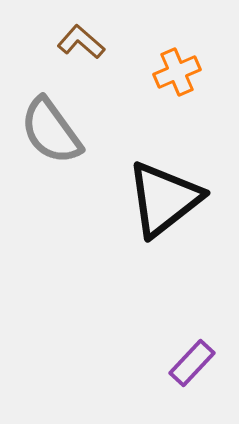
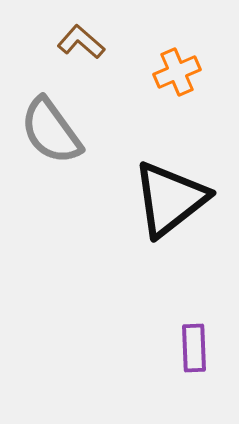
black triangle: moved 6 px right
purple rectangle: moved 2 px right, 15 px up; rotated 45 degrees counterclockwise
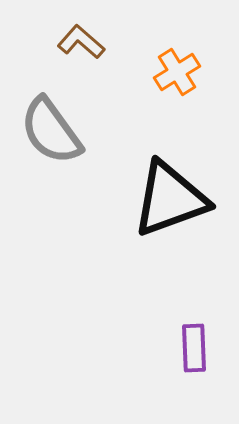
orange cross: rotated 9 degrees counterclockwise
black triangle: rotated 18 degrees clockwise
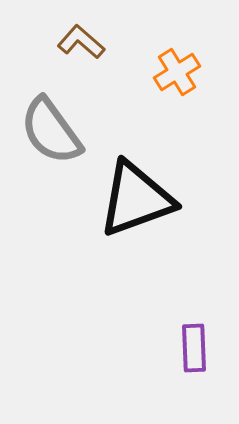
black triangle: moved 34 px left
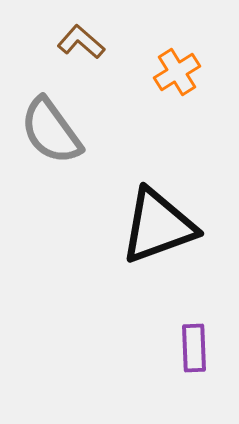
black triangle: moved 22 px right, 27 px down
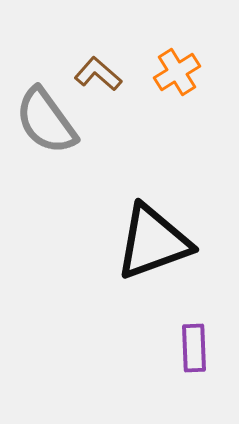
brown L-shape: moved 17 px right, 32 px down
gray semicircle: moved 5 px left, 10 px up
black triangle: moved 5 px left, 16 px down
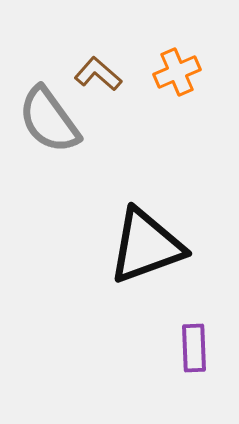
orange cross: rotated 9 degrees clockwise
gray semicircle: moved 3 px right, 1 px up
black triangle: moved 7 px left, 4 px down
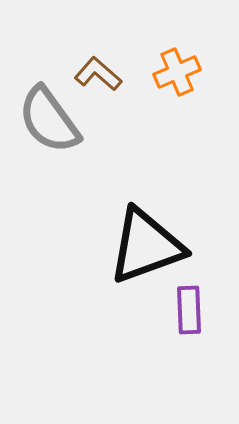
purple rectangle: moved 5 px left, 38 px up
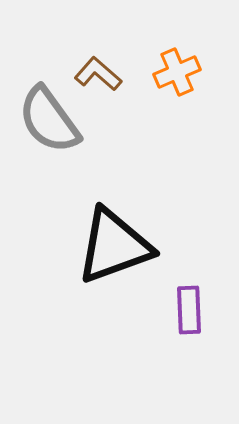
black triangle: moved 32 px left
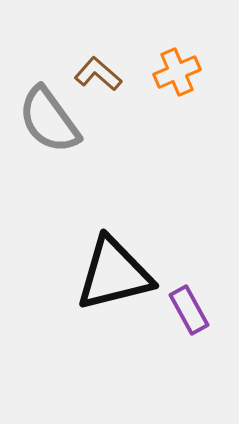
black triangle: moved 28 px down; rotated 6 degrees clockwise
purple rectangle: rotated 27 degrees counterclockwise
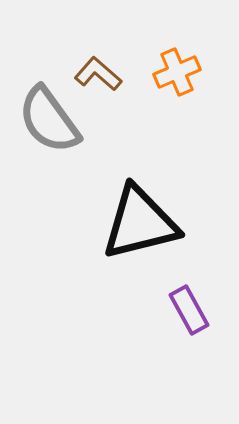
black triangle: moved 26 px right, 51 px up
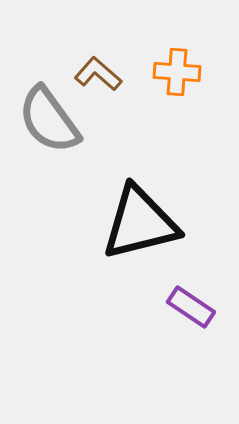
orange cross: rotated 27 degrees clockwise
purple rectangle: moved 2 px right, 3 px up; rotated 27 degrees counterclockwise
